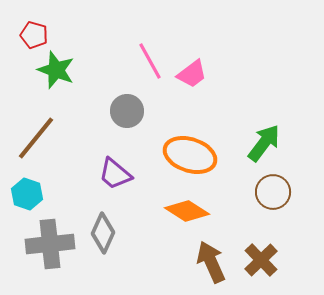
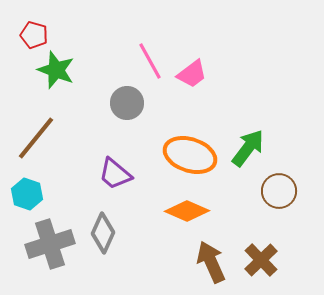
gray circle: moved 8 px up
green arrow: moved 16 px left, 5 px down
brown circle: moved 6 px right, 1 px up
orange diamond: rotated 9 degrees counterclockwise
gray cross: rotated 12 degrees counterclockwise
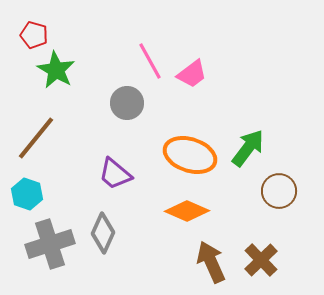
green star: rotated 9 degrees clockwise
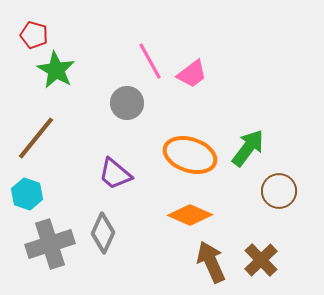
orange diamond: moved 3 px right, 4 px down
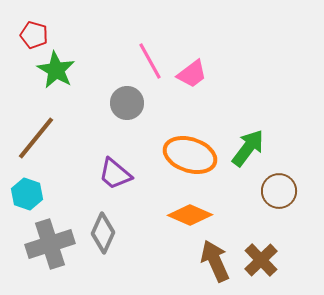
brown arrow: moved 4 px right, 1 px up
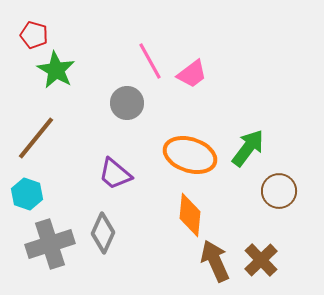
orange diamond: rotated 72 degrees clockwise
